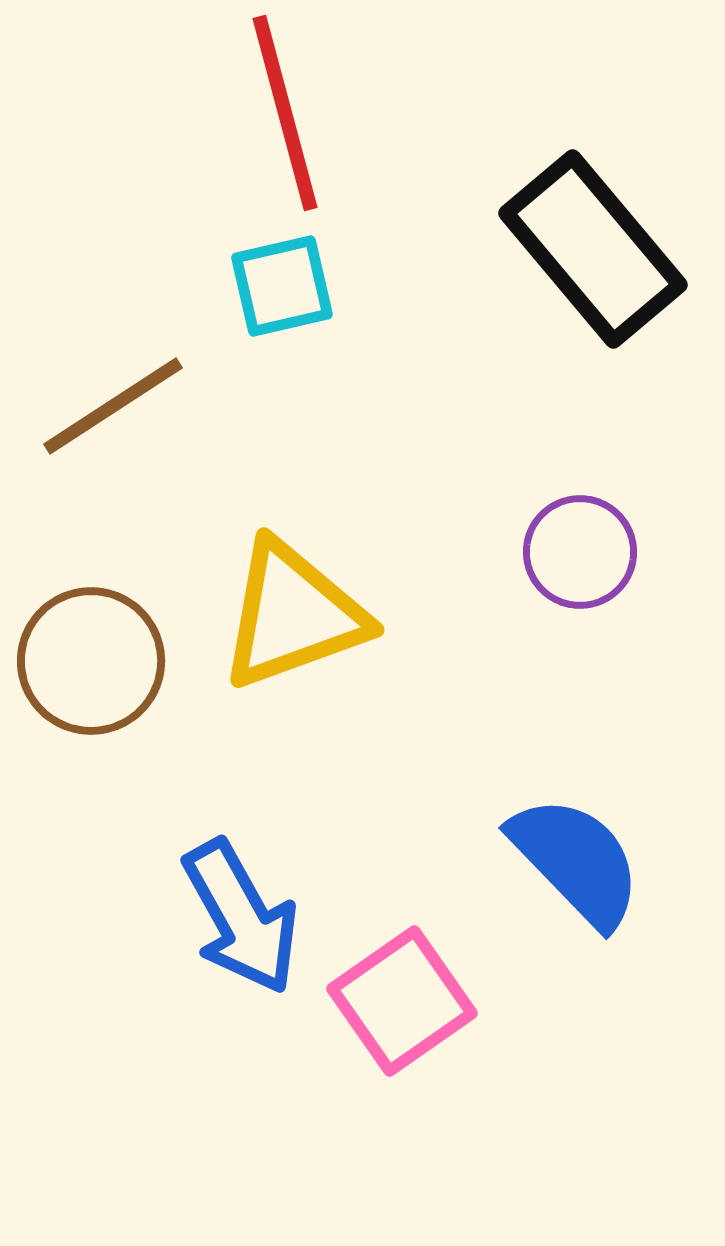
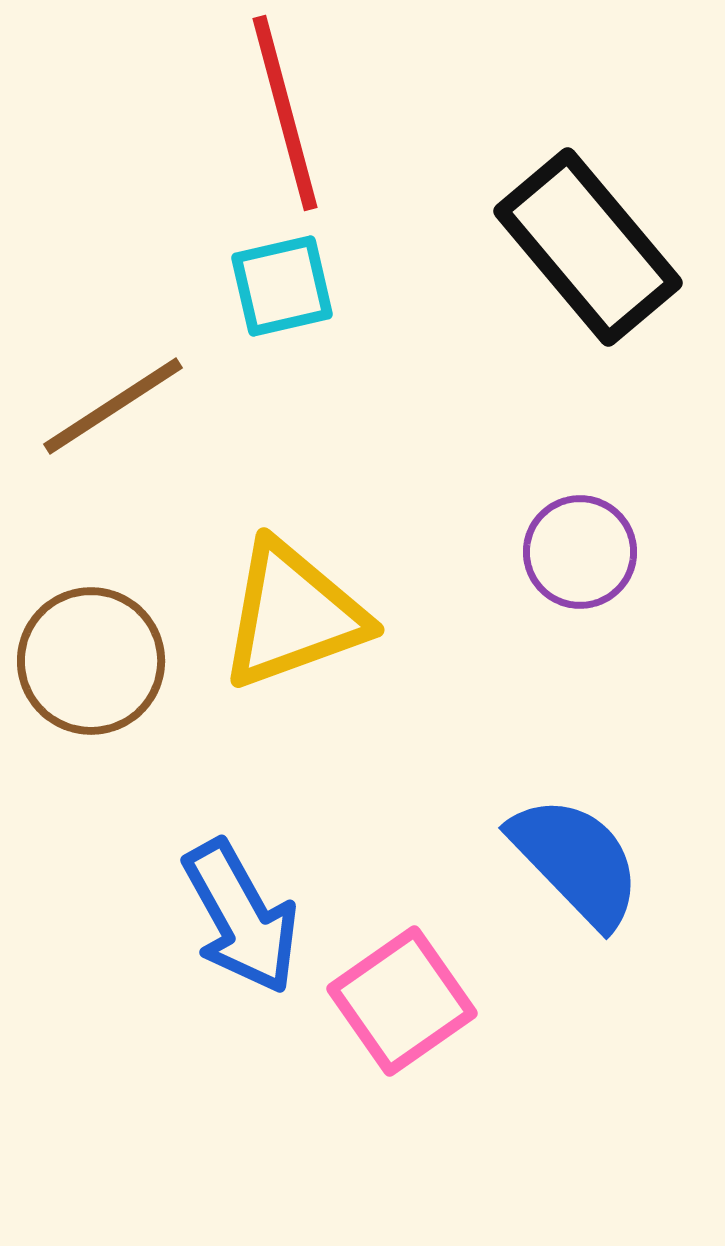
black rectangle: moved 5 px left, 2 px up
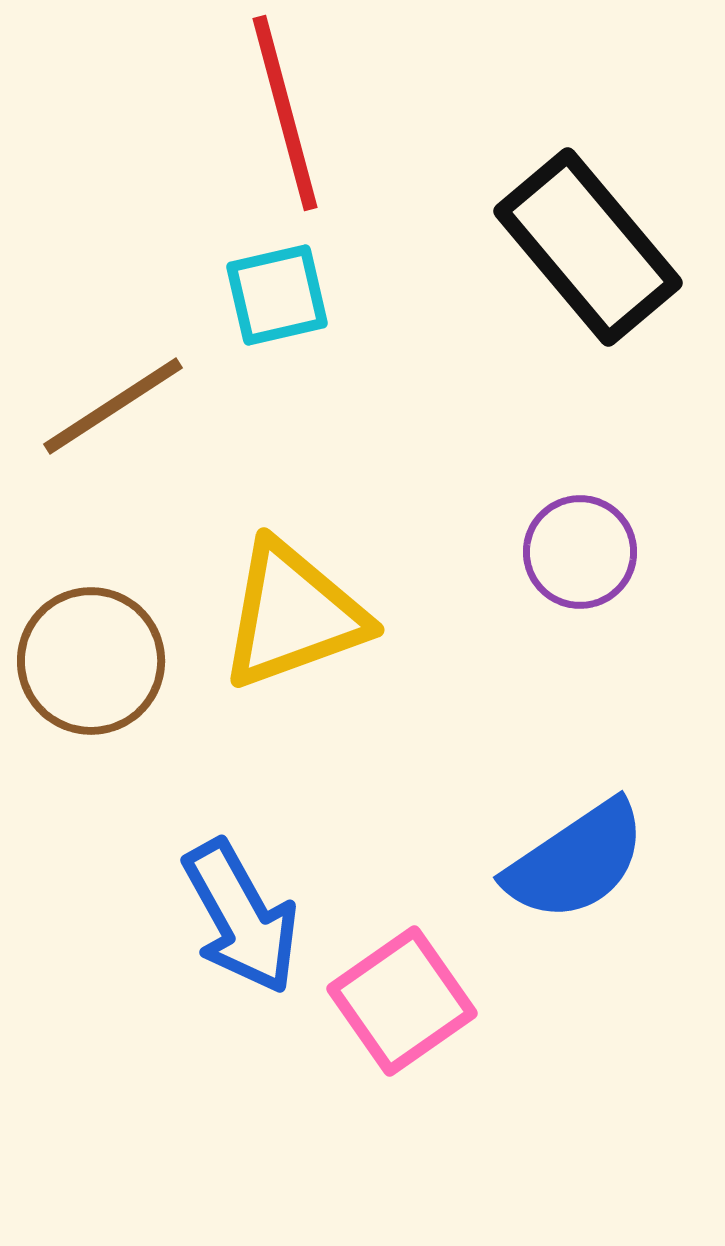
cyan square: moved 5 px left, 9 px down
blue semicircle: rotated 100 degrees clockwise
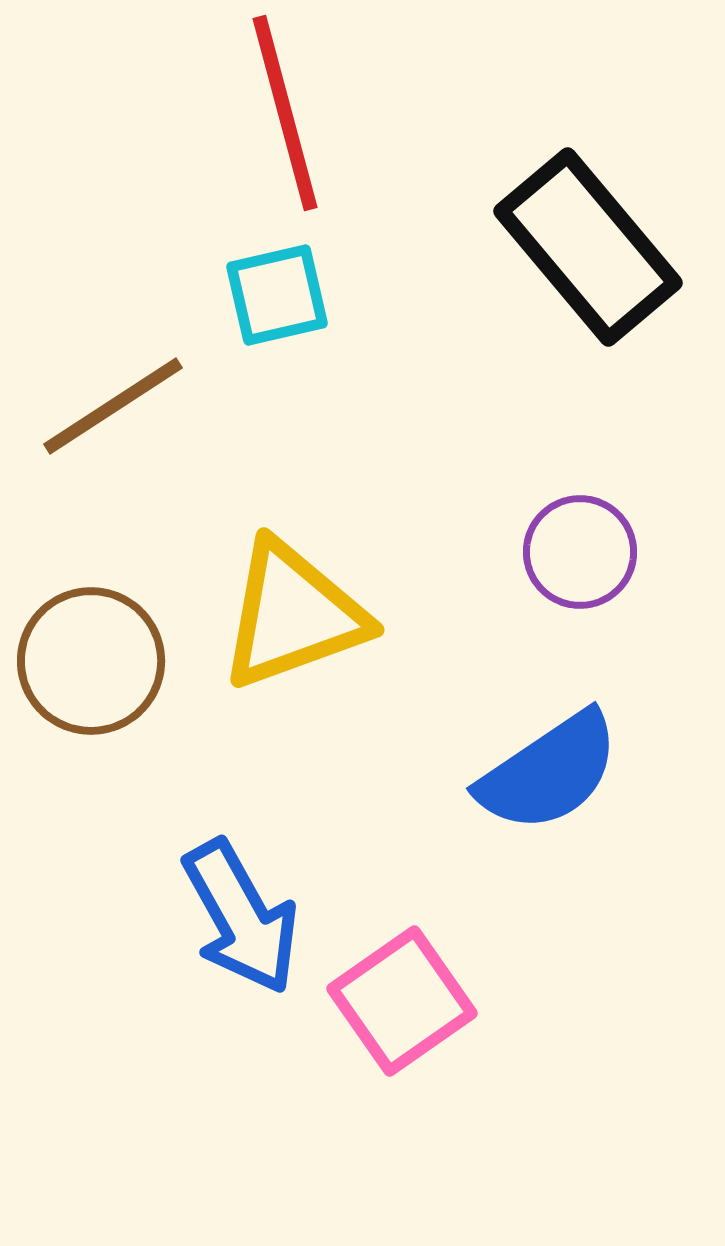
blue semicircle: moved 27 px left, 89 px up
